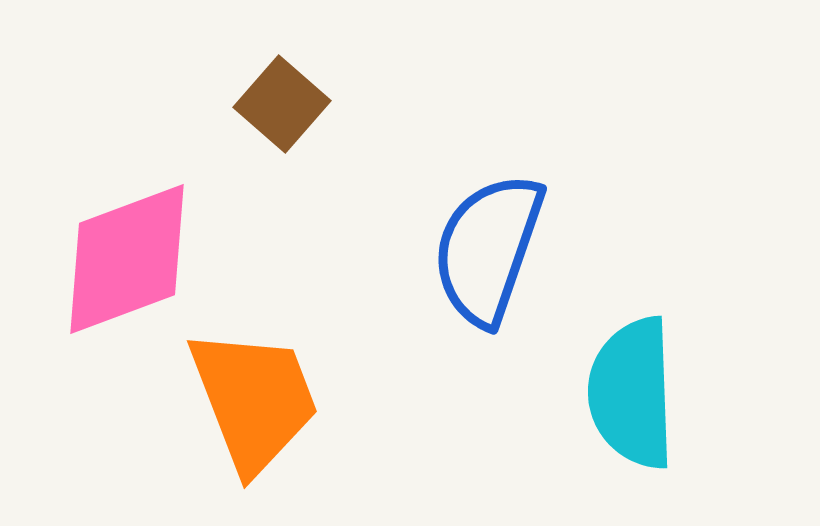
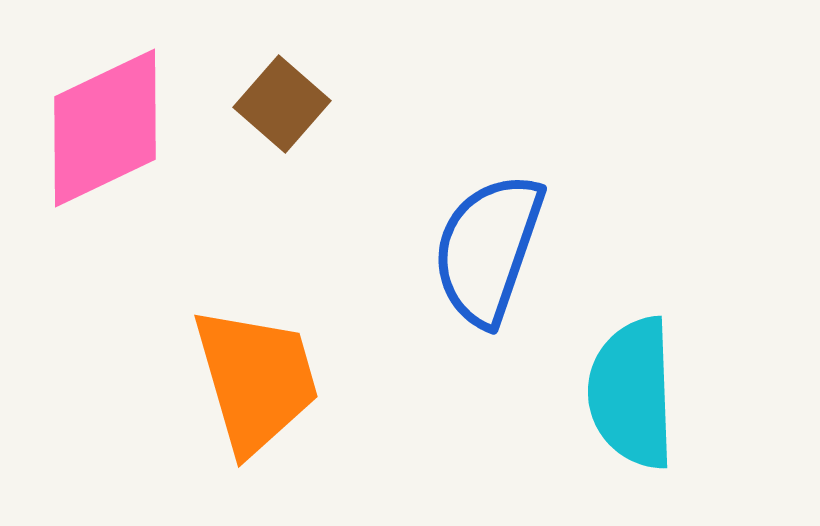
pink diamond: moved 22 px left, 131 px up; rotated 5 degrees counterclockwise
orange trapezoid: moved 2 px right, 20 px up; rotated 5 degrees clockwise
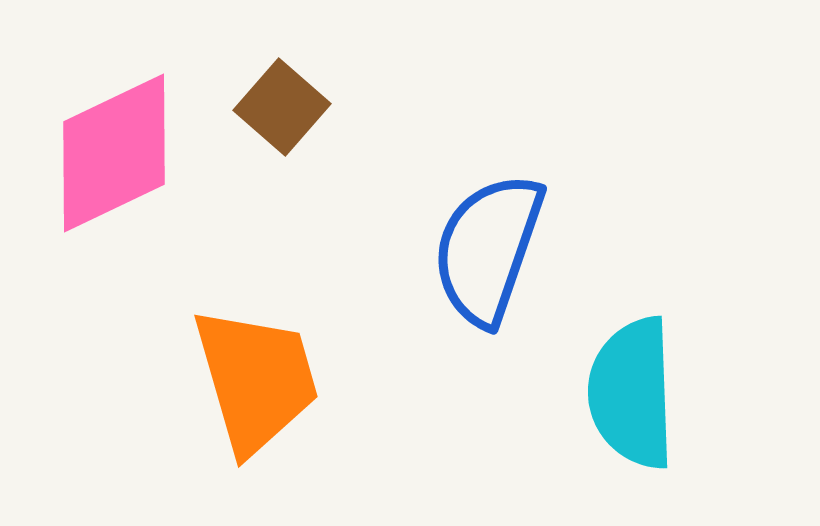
brown square: moved 3 px down
pink diamond: moved 9 px right, 25 px down
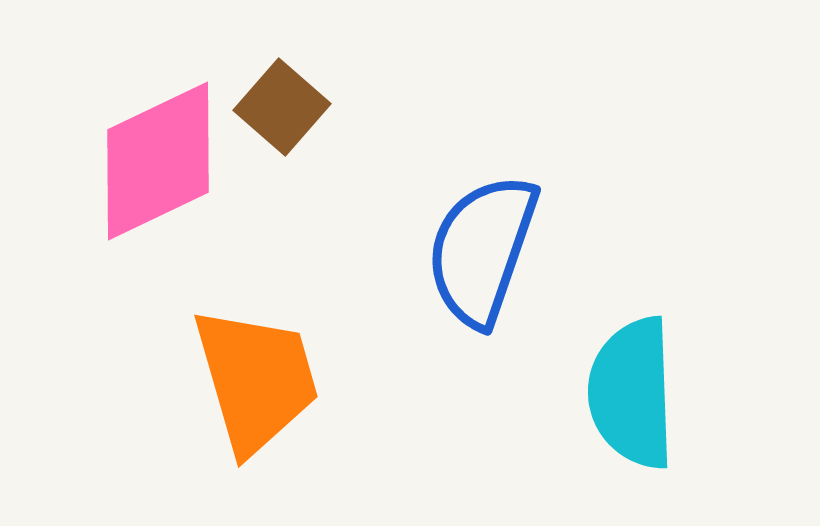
pink diamond: moved 44 px right, 8 px down
blue semicircle: moved 6 px left, 1 px down
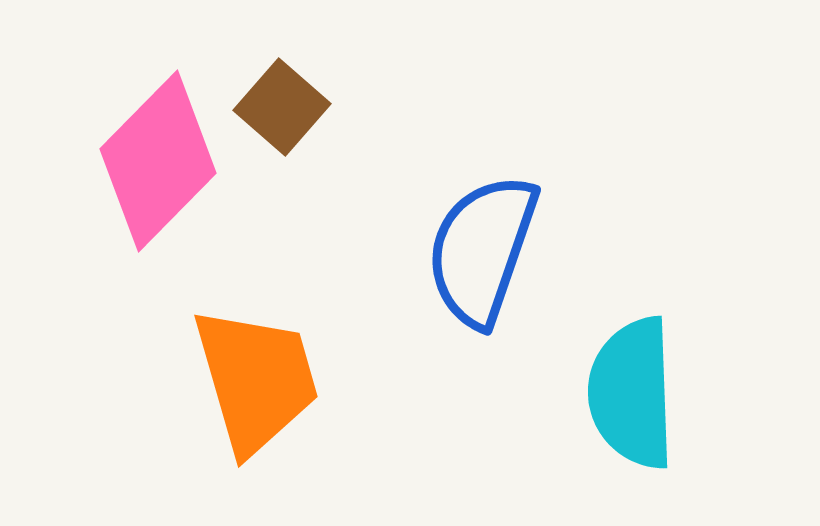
pink diamond: rotated 20 degrees counterclockwise
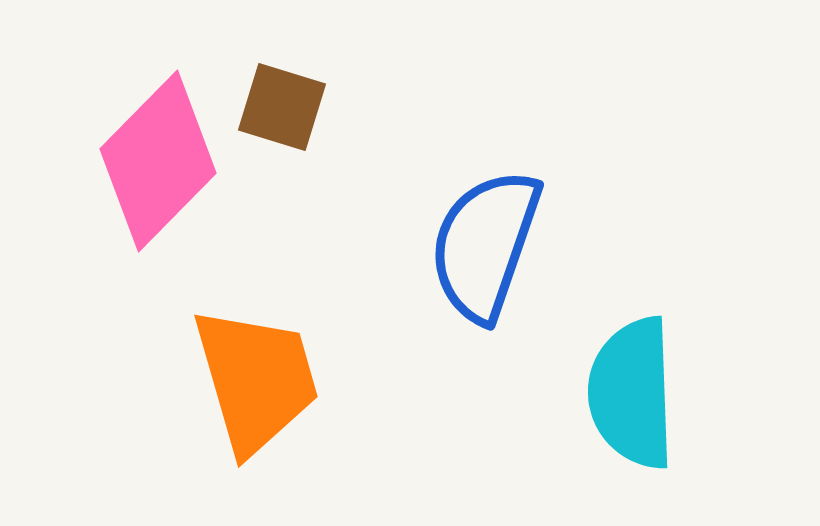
brown square: rotated 24 degrees counterclockwise
blue semicircle: moved 3 px right, 5 px up
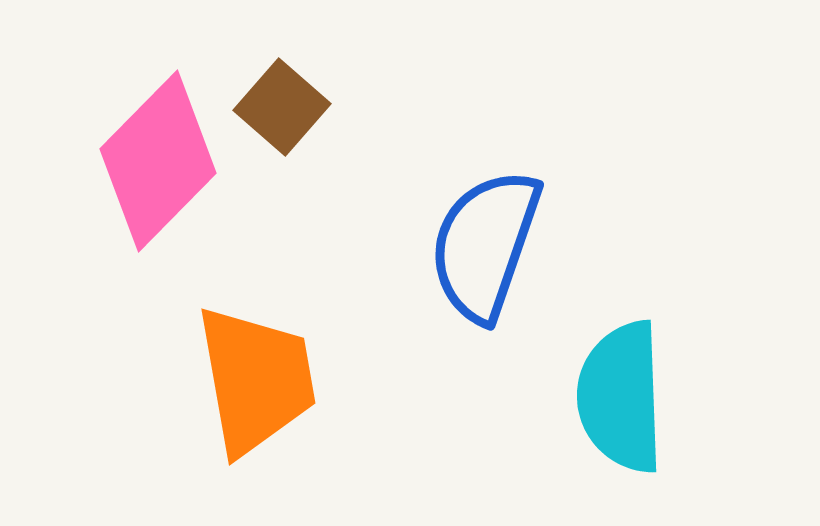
brown square: rotated 24 degrees clockwise
orange trapezoid: rotated 6 degrees clockwise
cyan semicircle: moved 11 px left, 4 px down
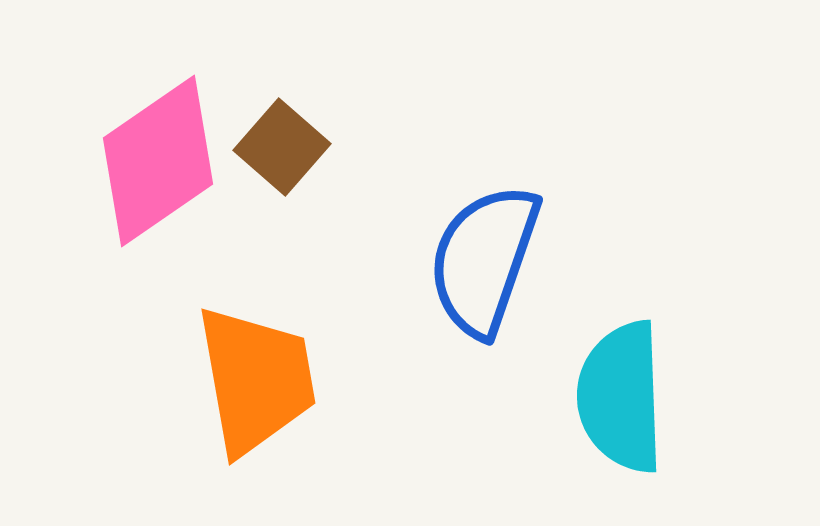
brown square: moved 40 px down
pink diamond: rotated 11 degrees clockwise
blue semicircle: moved 1 px left, 15 px down
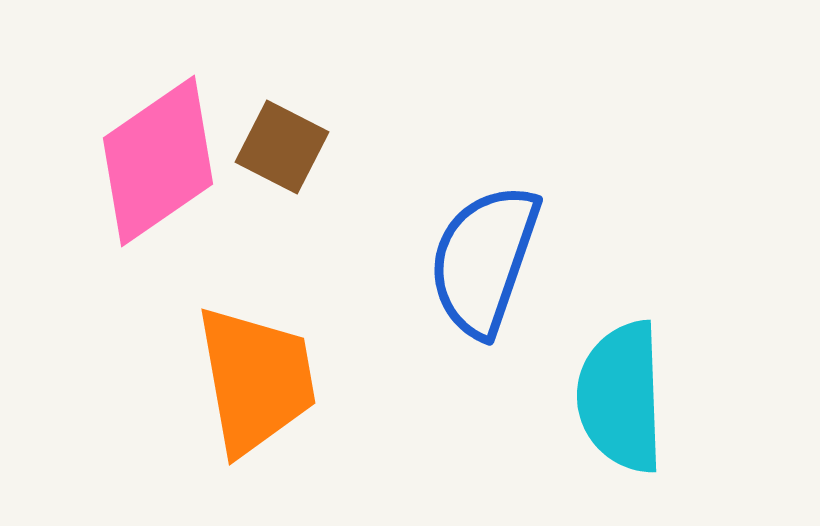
brown square: rotated 14 degrees counterclockwise
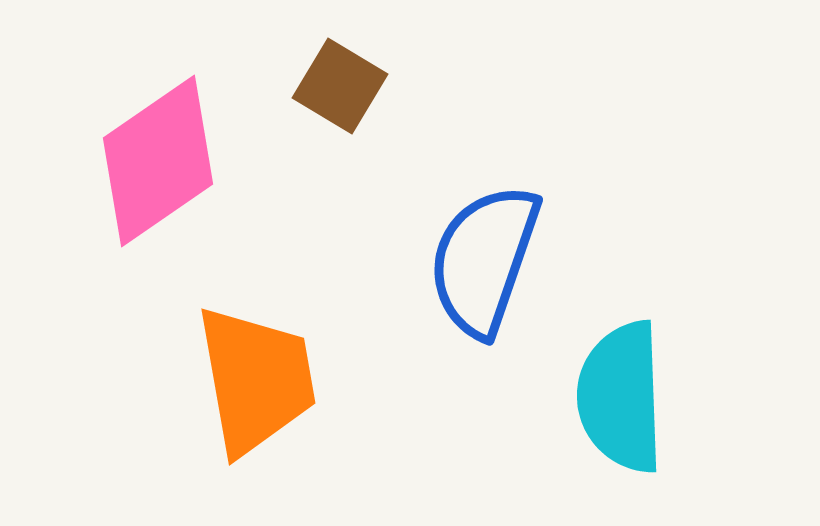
brown square: moved 58 px right, 61 px up; rotated 4 degrees clockwise
